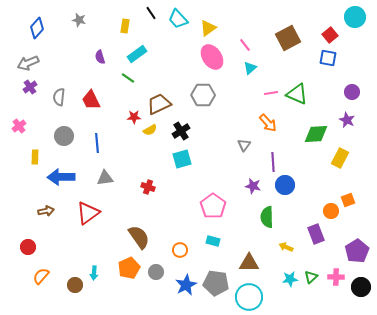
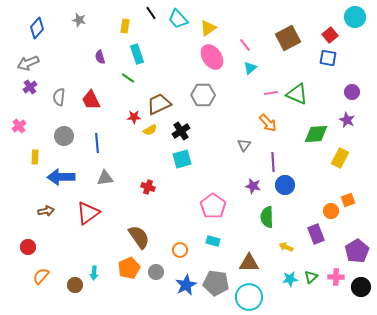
cyan rectangle at (137, 54): rotated 72 degrees counterclockwise
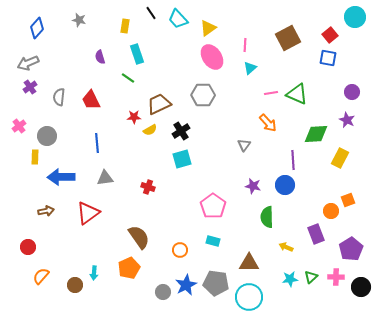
pink line at (245, 45): rotated 40 degrees clockwise
gray circle at (64, 136): moved 17 px left
purple line at (273, 162): moved 20 px right, 2 px up
purple pentagon at (357, 251): moved 6 px left, 2 px up
gray circle at (156, 272): moved 7 px right, 20 px down
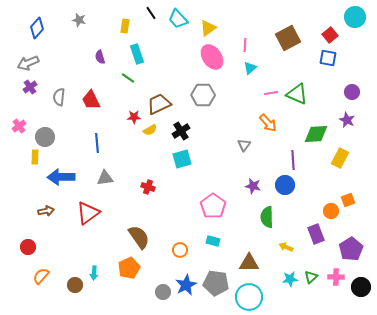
gray circle at (47, 136): moved 2 px left, 1 px down
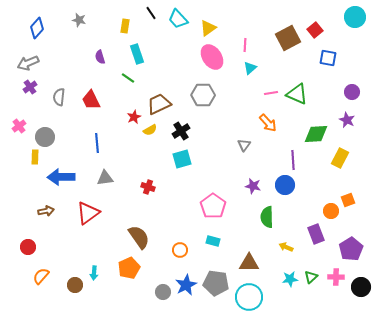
red square at (330, 35): moved 15 px left, 5 px up
red star at (134, 117): rotated 24 degrees counterclockwise
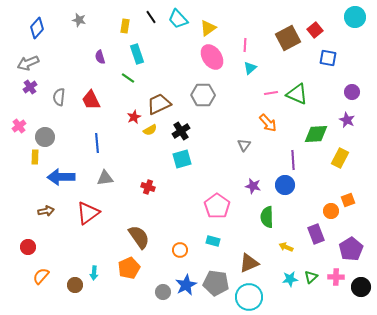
black line at (151, 13): moved 4 px down
pink pentagon at (213, 206): moved 4 px right
brown triangle at (249, 263): rotated 25 degrees counterclockwise
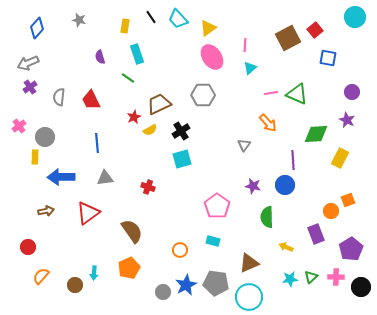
brown semicircle at (139, 237): moved 7 px left, 6 px up
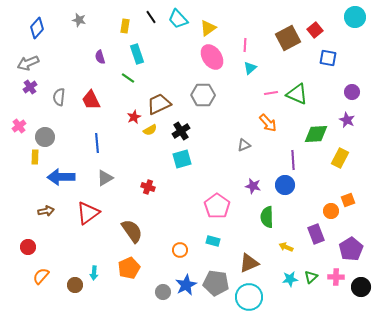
gray triangle at (244, 145): rotated 32 degrees clockwise
gray triangle at (105, 178): rotated 24 degrees counterclockwise
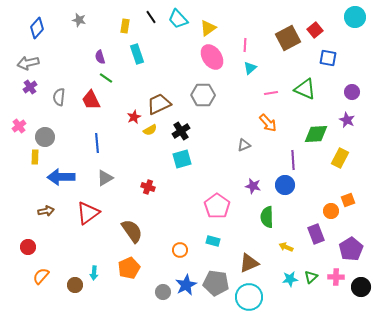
gray arrow at (28, 63): rotated 10 degrees clockwise
green line at (128, 78): moved 22 px left
green triangle at (297, 94): moved 8 px right, 5 px up
